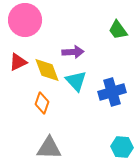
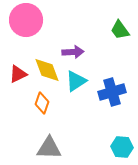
pink circle: moved 1 px right
green trapezoid: moved 2 px right
red triangle: moved 12 px down
cyan triangle: rotated 40 degrees clockwise
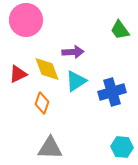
yellow diamond: moved 1 px up
gray triangle: moved 1 px right
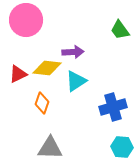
yellow diamond: moved 1 px up; rotated 64 degrees counterclockwise
blue cross: moved 1 px right, 15 px down
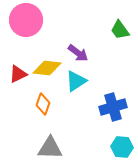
purple arrow: moved 5 px right, 1 px down; rotated 40 degrees clockwise
orange diamond: moved 1 px right, 1 px down
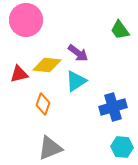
yellow diamond: moved 3 px up
red triangle: moved 1 px right; rotated 12 degrees clockwise
gray triangle: rotated 24 degrees counterclockwise
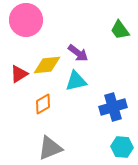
yellow diamond: rotated 12 degrees counterclockwise
red triangle: rotated 18 degrees counterclockwise
cyan triangle: rotated 20 degrees clockwise
orange diamond: rotated 40 degrees clockwise
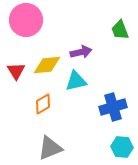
green trapezoid: rotated 15 degrees clockwise
purple arrow: moved 3 px right, 1 px up; rotated 50 degrees counterclockwise
red triangle: moved 3 px left, 3 px up; rotated 30 degrees counterclockwise
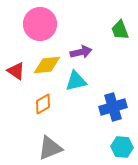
pink circle: moved 14 px right, 4 px down
red triangle: rotated 24 degrees counterclockwise
